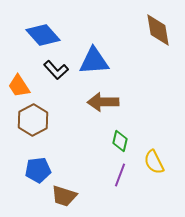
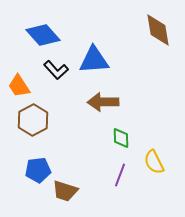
blue triangle: moved 1 px up
green diamond: moved 1 px right, 3 px up; rotated 15 degrees counterclockwise
brown trapezoid: moved 1 px right, 5 px up
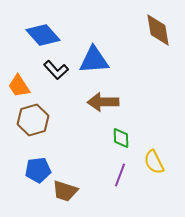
brown hexagon: rotated 12 degrees clockwise
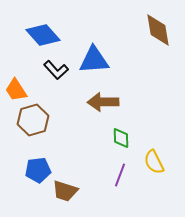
orange trapezoid: moved 3 px left, 4 px down
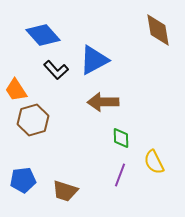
blue triangle: rotated 24 degrees counterclockwise
blue pentagon: moved 15 px left, 10 px down
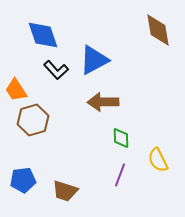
blue diamond: rotated 24 degrees clockwise
yellow semicircle: moved 4 px right, 2 px up
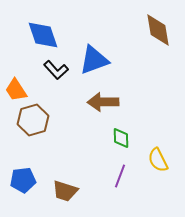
blue triangle: rotated 8 degrees clockwise
purple line: moved 1 px down
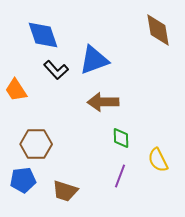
brown hexagon: moved 3 px right, 24 px down; rotated 16 degrees clockwise
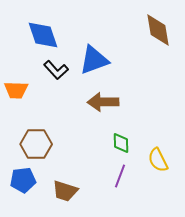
orange trapezoid: rotated 55 degrees counterclockwise
green diamond: moved 5 px down
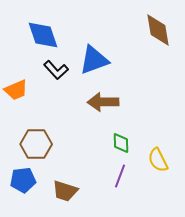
orange trapezoid: rotated 25 degrees counterclockwise
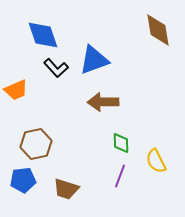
black L-shape: moved 2 px up
brown hexagon: rotated 12 degrees counterclockwise
yellow semicircle: moved 2 px left, 1 px down
brown trapezoid: moved 1 px right, 2 px up
